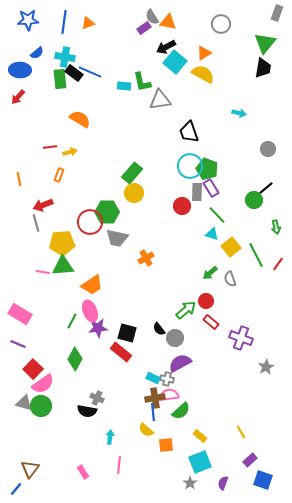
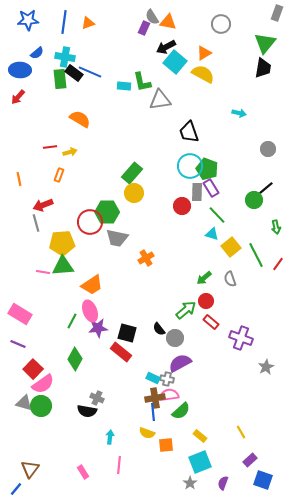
purple rectangle at (144, 28): rotated 32 degrees counterclockwise
green arrow at (210, 273): moved 6 px left, 5 px down
yellow semicircle at (146, 430): moved 1 px right, 3 px down; rotated 21 degrees counterclockwise
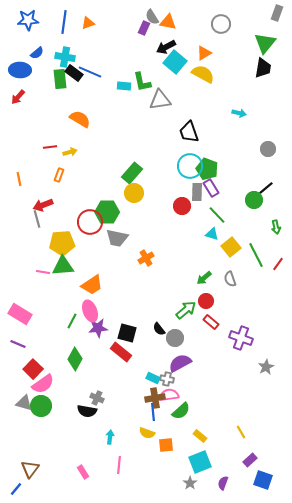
gray line at (36, 223): moved 1 px right, 4 px up
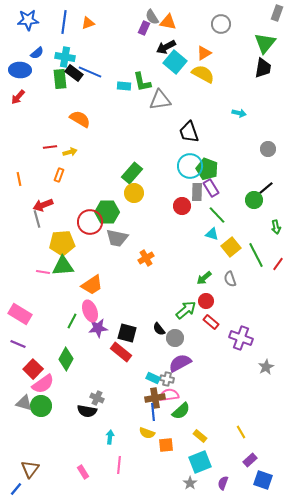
green diamond at (75, 359): moved 9 px left
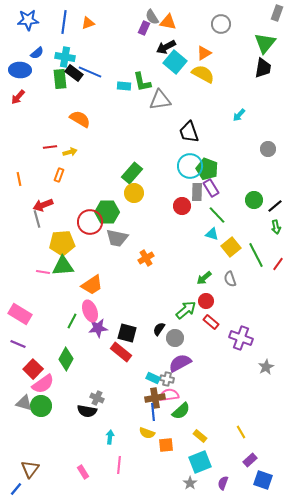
cyan arrow at (239, 113): moved 2 px down; rotated 120 degrees clockwise
black line at (266, 188): moved 9 px right, 18 px down
black semicircle at (159, 329): rotated 72 degrees clockwise
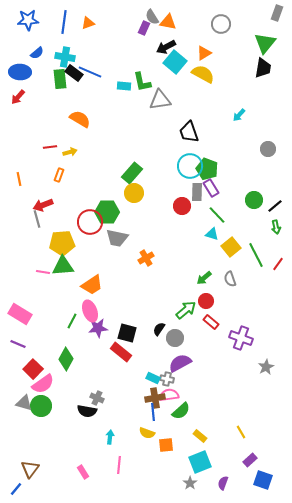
blue ellipse at (20, 70): moved 2 px down
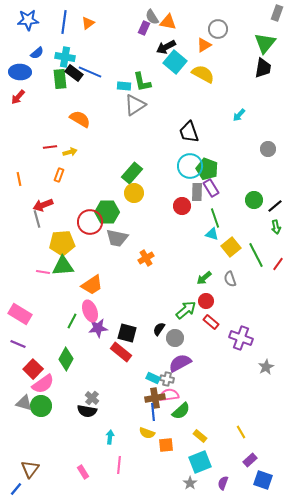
orange triangle at (88, 23): rotated 16 degrees counterclockwise
gray circle at (221, 24): moved 3 px left, 5 px down
orange triangle at (204, 53): moved 8 px up
gray triangle at (160, 100): moved 25 px left, 5 px down; rotated 25 degrees counterclockwise
green line at (217, 215): moved 2 px left, 3 px down; rotated 24 degrees clockwise
gray cross at (97, 398): moved 5 px left; rotated 16 degrees clockwise
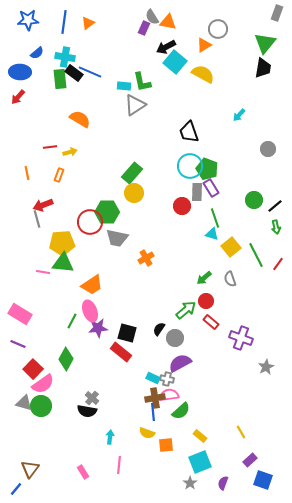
orange line at (19, 179): moved 8 px right, 6 px up
green triangle at (63, 266): moved 3 px up; rotated 10 degrees clockwise
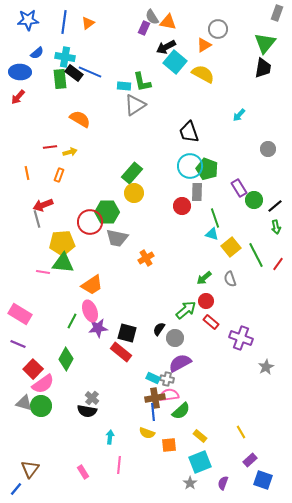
purple rectangle at (211, 188): moved 28 px right
orange square at (166, 445): moved 3 px right
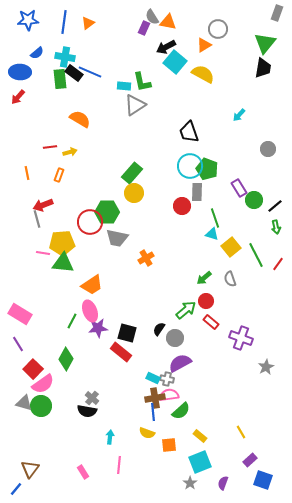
pink line at (43, 272): moved 19 px up
purple line at (18, 344): rotated 35 degrees clockwise
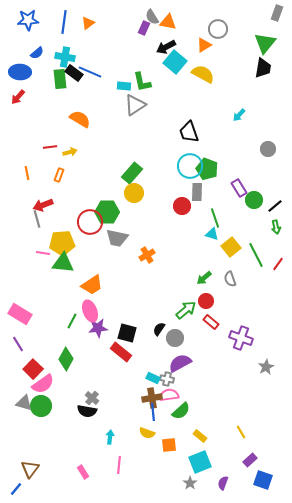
orange cross at (146, 258): moved 1 px right, 3 px up
brown cross at (155, 398): moved 3 px left
